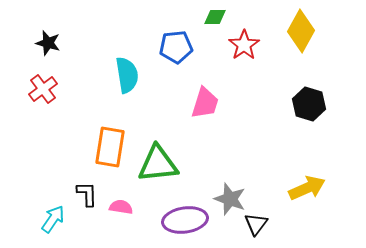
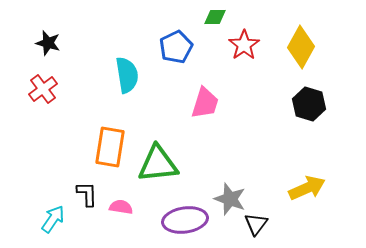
yellow diamond: moved 16 px down
blue pentagon: rotated 20 degrees counterclockwise
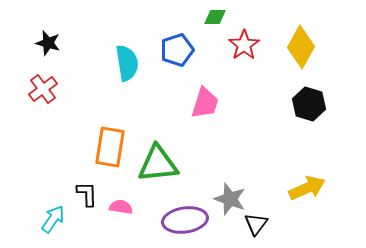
blue pentagon: moved 1 px right, 3 px down; rotated 8 degrees clockwise
cyan semicircle: moved 12 px up
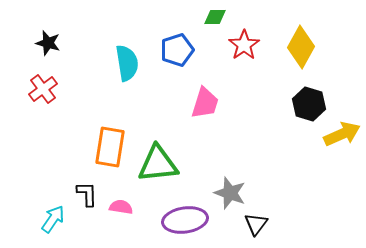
yellow arrow: moved 35 px right, 54 px up
gray star: moved 6 px up
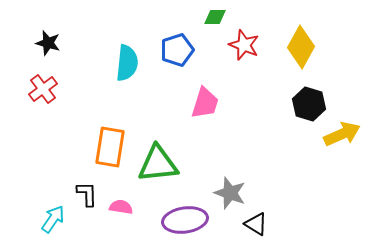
red star: rotated 16 degrees counterclockwise
cyan semicircle: rotated 15 degrees clockwise
black triangle: rotated 35 degrees counterclockwise
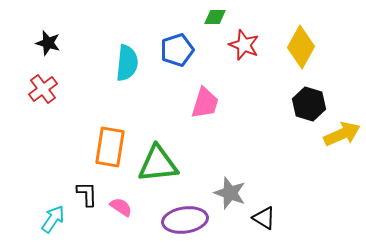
pink semicircle: rotated 25 degrees clockwise
black triangle: moved 8 px right, 6 px up
